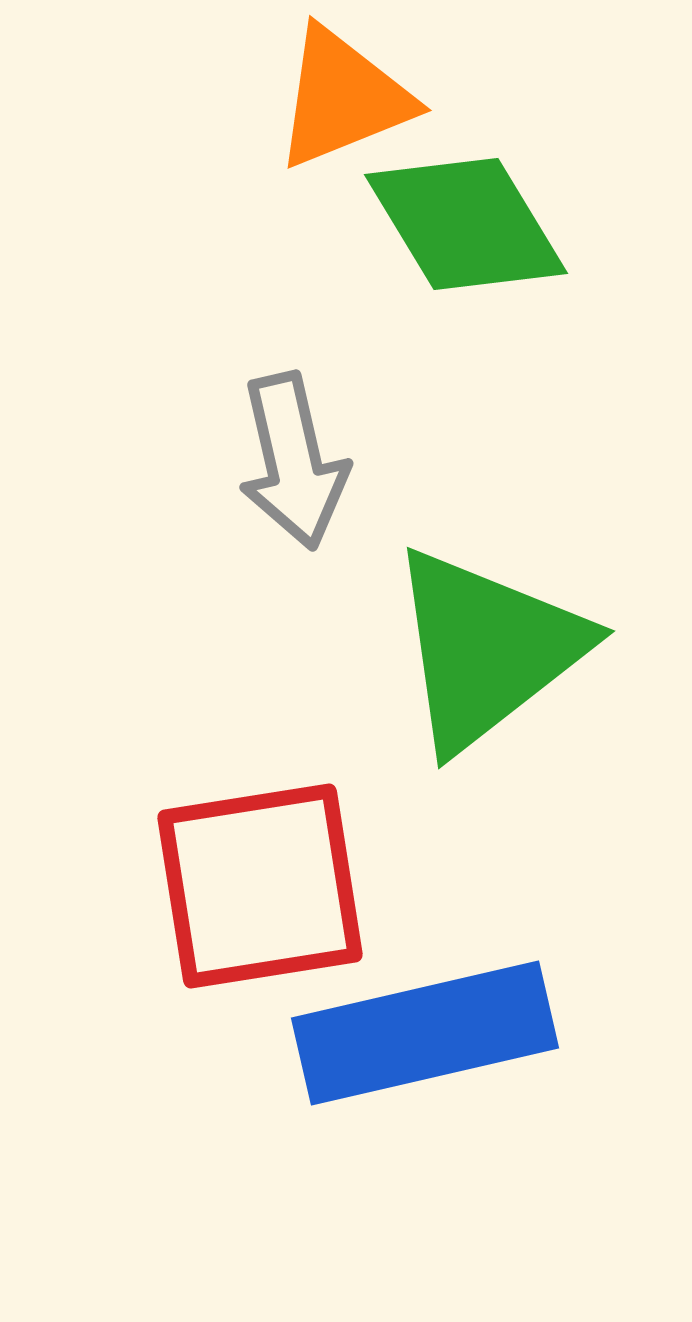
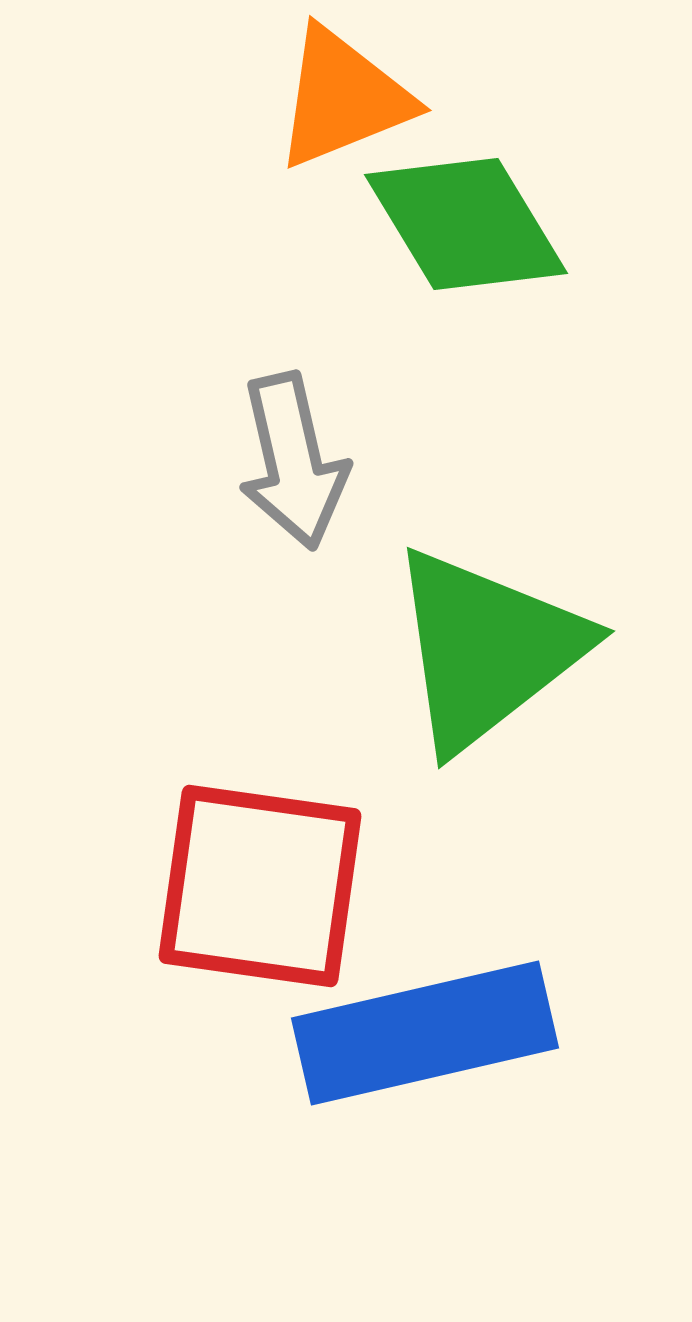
red square: rotated 17 degrees clockwise
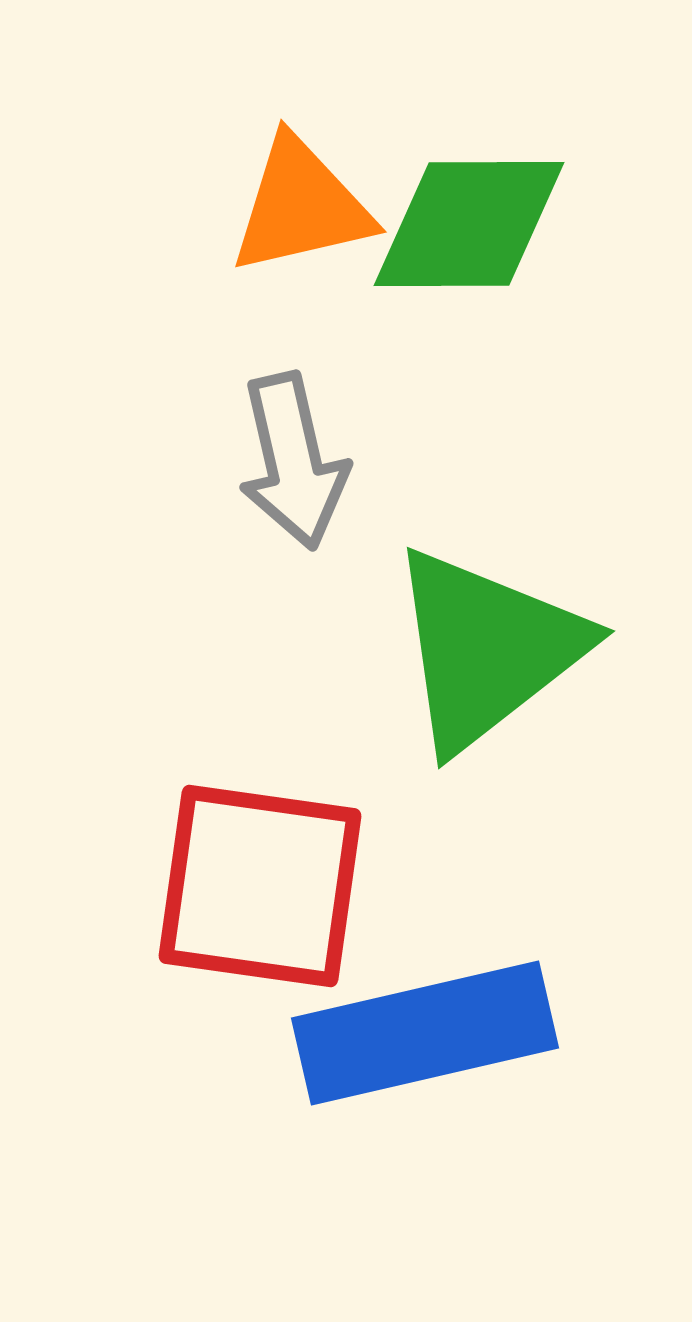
orange triangle: moved 42 px left, 108 px down; rotated 9 degrees clockwise
green diamond: moved 3 px right; rotated 59 degrees counterclockwise
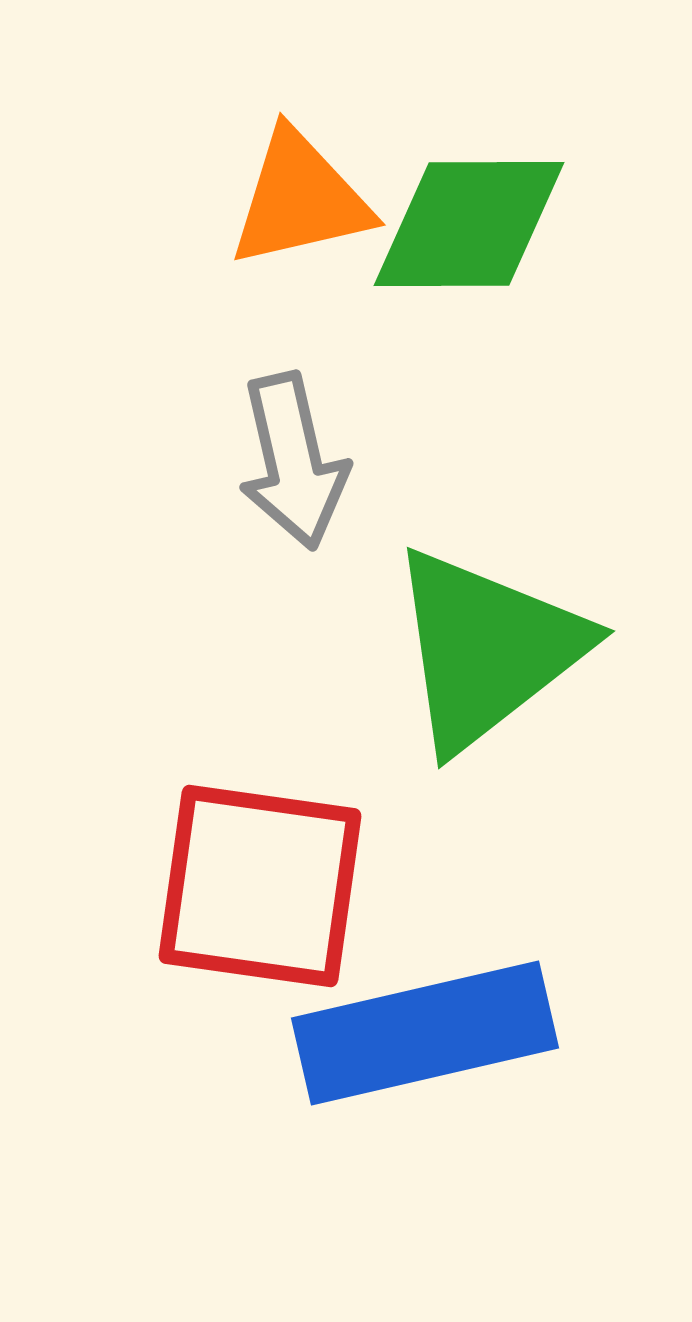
orange triangle: moved 1 px left, 7 px up
